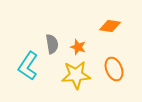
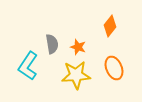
orange diamond: rotated 60 degrees counterclockwise
orange ellipse: moved 1 px up
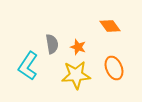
orange diamond: rotated 75 degrees counterclockwise
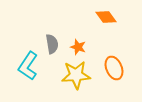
orange diamond: moved 4 px left, 9 px up
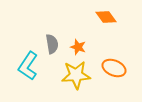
orange ellipse: rotated 45 degrees counterclockwise
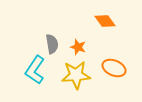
orange diamond: moved 1 px left, 4 px down
cyan L-shape: moved 7 px right, 4 px down
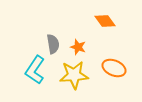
gray semicircle: moved 1 px right
yellow star: moved 2 px left
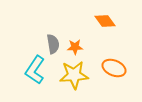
orange star: moved 3 px left; rotated 21 degrees counterclockwise
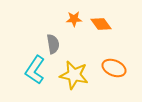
orange diamond: moved 4 px left, 3 px down
orange star: moved 1 px left, 28 px up
yellow star: rotated 16 degrees clockwise
